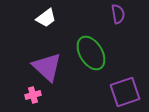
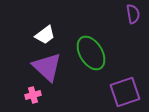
purple semicircle: moved 15 px right
white trapezoid: moved 1 px left, 17 px down
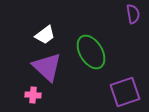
green ellipse: moved 1 px up
pink cross: rotated 21 degrees clockwise
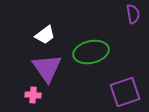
green ellipse: rotated 72 degrees counterclockwise
purple triangle: moved 1 px down; rotated 12 degrees clockwise
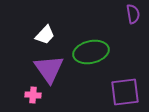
white trapezoid: rotated 10 degrees counterclockwise
purple triangle: moved 2 px right, 1 px down
purple square: rotated 12 degrees clockwise
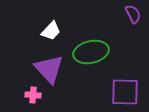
purple semicircle: rotated 18 degrees counterclockwise
white trapezoid: moved 6 px right, 4 px up
purple triangle: rotated 8 degrees counterclockwise
purple square: rotated 8 degrees clockwise
